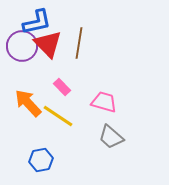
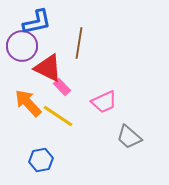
red triangle: moved 24 px down; rotated 20 degrees counterclockwise
pink trapezoid: rotated 140 degrees clockwise
gray trapezoid: moved 18 px right
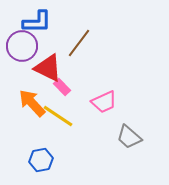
blue L-shape: rotated 12 degrees clockwise
brown line: rotated 28 degrees clockwise
orange arrow: moved 4 px right
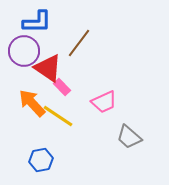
purple circle: moved 2 px right, 5 px down
red triangle: rotated 8 degrees clockwise
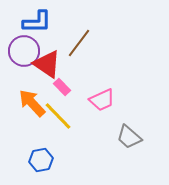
red triangle: moved 1 px left, 4 px up
pink trapezoid: moved 2 px left, 2 px up
yellow line: rotated 12 degrees clockwise
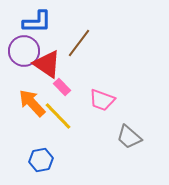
pink trapezoid: rotated 44 degrees clockwise
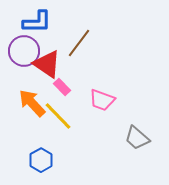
gray trapezoid: moved 8 px right, 1 px down
blue hexagon: rotated 20 degrees counterclockwise
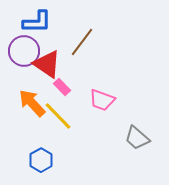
brown line: moved 3 px right, 1 px up
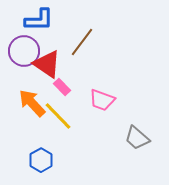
blue L-shape: moved 2 px right, 2 px up
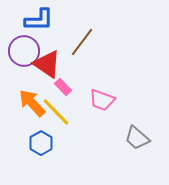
pink rectangle: moved 1 px right
yellow line: moved 2 px left, 4 px up
blue hexagon: moved 17 px up
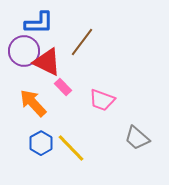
blue L-shape: moved 3 px down
red triangle: moved 2 px up; rotated 8 degrees counterclockwise
orange arrow: moved 1 px right
yellow line: moved 15 px right, 36 px down
